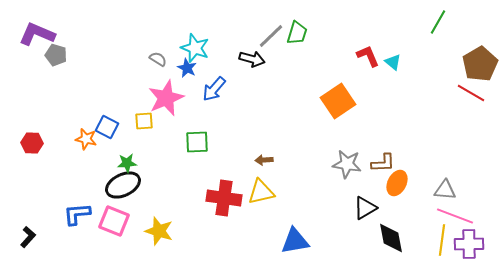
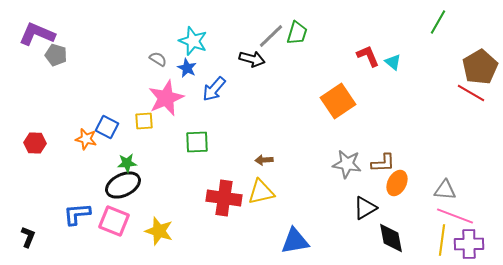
cyan star: moved 2 px left, 7 px up
brown pentagon: moved 3 px down
red hexagon: moved 3 px right
black L-shape: rotated 20 degrees counterclockwise
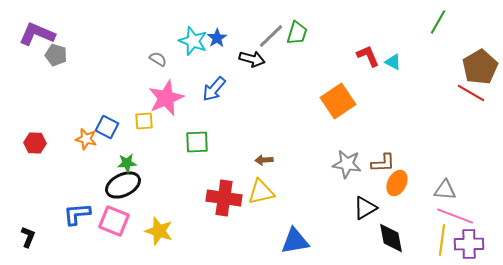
cyan triangle: rotated 12 degrees counterclockwise
blue star: moved 30 px right, 30 px up; rotated 12 degrees clockwise
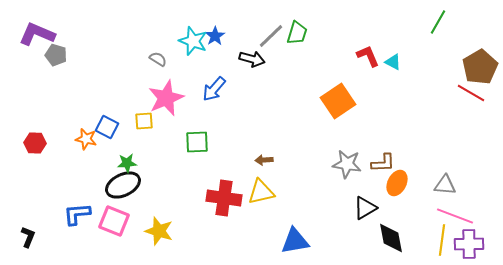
blue star: moved 2 px left, 2 px up
gray triangle: moved 5 px up
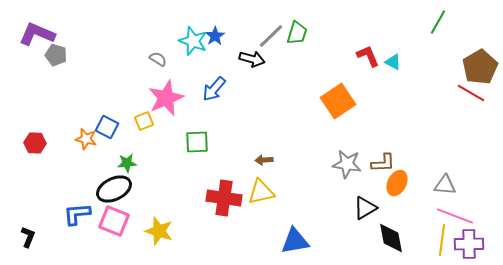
yellow square: rotated 18 degrees counterclockwise
black ellipse: moved 9 px left, 4 px down
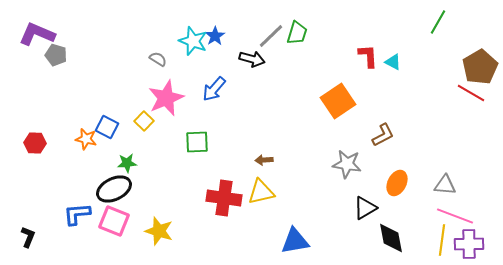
red L-shape: rotated 20 degrees clockwise
yellow square: rotated 24 degrees counterclockwise
brown L-shape: moved 28 px up; rotated 25 degrees counterclockwise
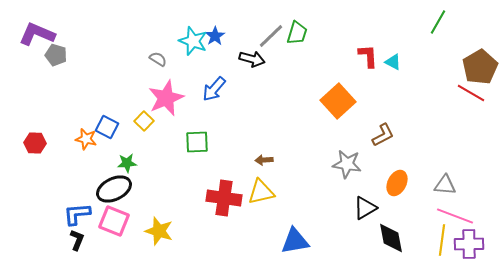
orange square: rotated 8 degrees counterclockwise
black L-shape: moved 49 px right, 3 px down
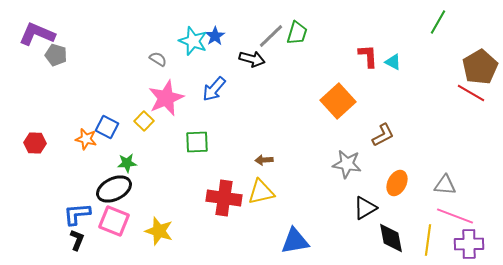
yellow line: moved 14 px left
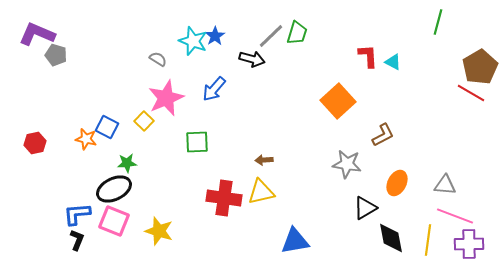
green line: rotated 15 degrees counterclockwise
red hexagon: rotated 15 degrees counterclockwise
